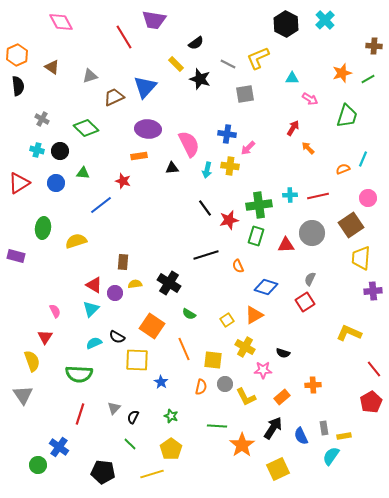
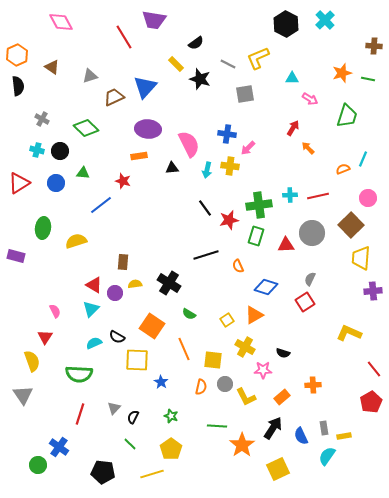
green line at (368, 79): rotated 40 degrees clockwise
brown square at (351, 225): rotated 10 degrees counterclockwise
cyan semicircle at (331, 456): moved 4 px left
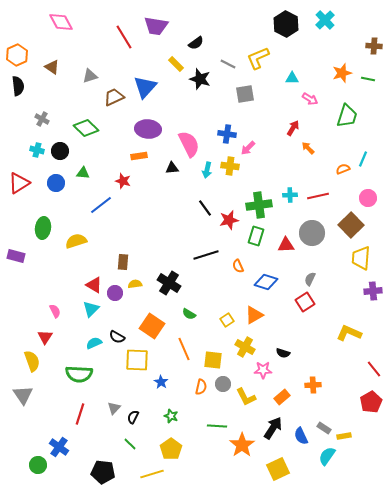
purple trapezoid at (154, 20): moved 2 px right, 6 px down
blue diamond at (266, 287): moved 5 px up
gray circle at (225, 384): moved 2 px left
gray rectangle at (324, 428): rotated 48 degrees counterclockwise
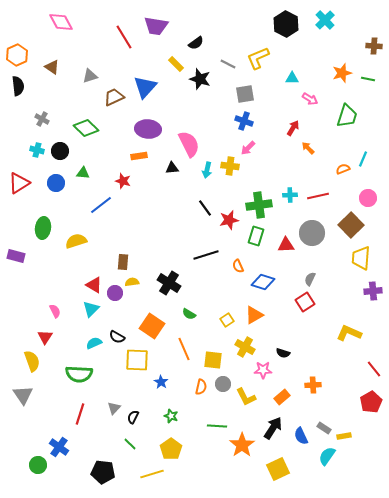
blue cross at (227, 134): moved 17 px right, 13 px up; rotated 12 degrees clockwise
blue diamond at (266, 282): moved 3 px left
yellow semicircle at (135, 284): moved 3 px left, 2 px up
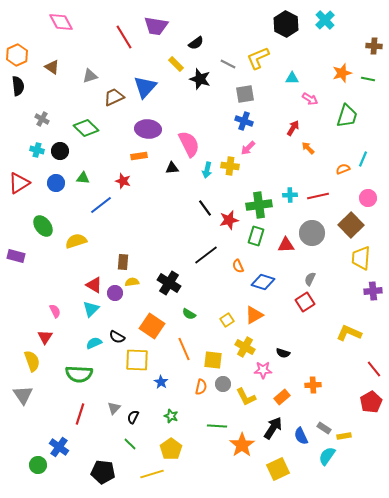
green triangle at (83, 173): moved 5 px down
green ellipse at (43, 228): moved 2 px up; rotated 45 degrees counterclockwise
black line at (206, 255): rotated 20 degrees counterclockwise
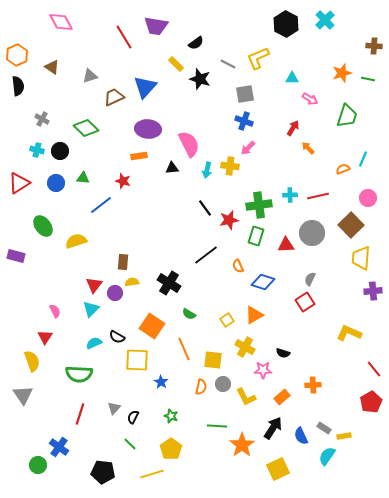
red triangle at (94, 285): rotated 36 degrees clockwise
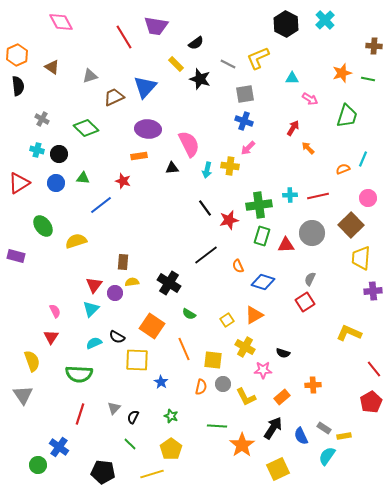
black circle at (60, 151): moved 1 px left, 3 px down
green rectangle at (256, 236): moved 6 px right
red triangle at (45, 337): moved 6 px right
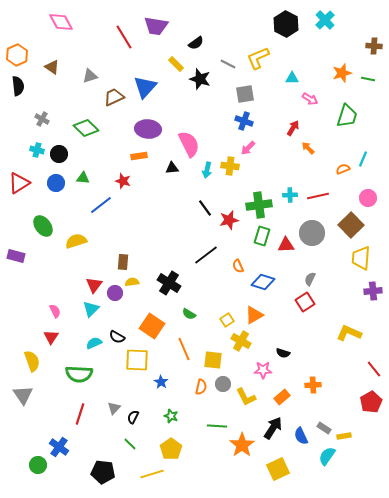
yellow cross at (245, 347): moved 4 px left, 6 px up
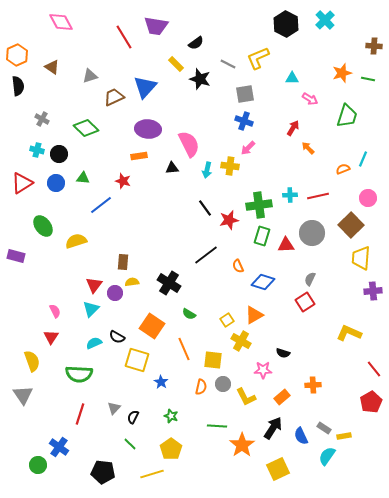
red triangle at (19, 183): moved 3 px right
yellow square at (137, 360): rotated 15 degrees clockwise
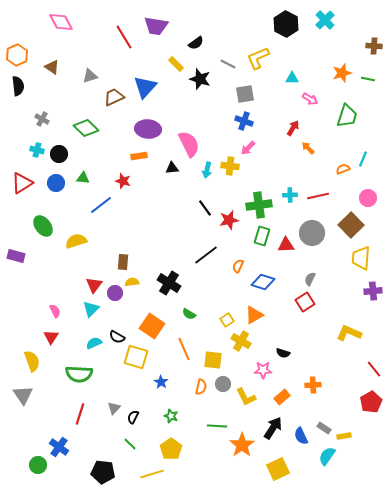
orange semicircle at (238, 266): rotated 48 degrees clockwise
yellow square at (137, 360): moved 1 px left, 3 px up
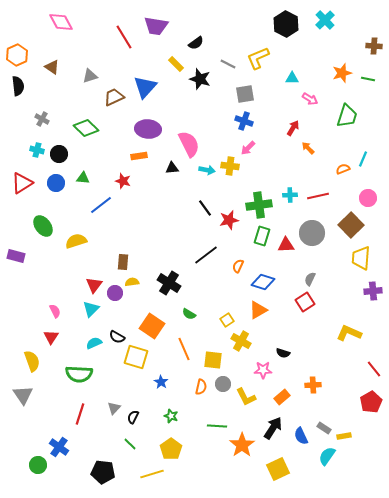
cyan arrow at (207, 170): rotated 91 degrees counterclockwise
orange triangle at (254, 315): moved 4 px right, 5 px up
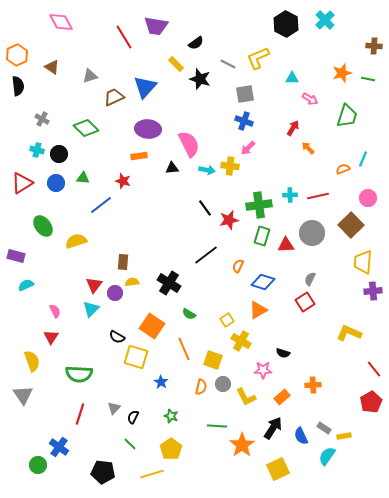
yellow trapezoid at (361, 258): moved 2 px right, 4 px down
cyan semicircle at (94, 343): moved 68 px left, 58 px up
yellow square at (213, 360): rotated 12 degrees clockwise
